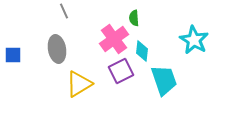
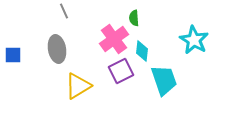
yellow triangle: moved 1 px left, 2 px down
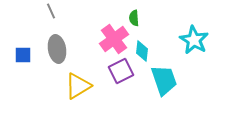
gray line: moved 13 px left
blue square: moved 10 px right
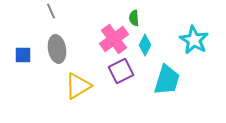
cyan diamond: moved 3 px right, 6 px up; rotated 20 degrees clockwise
cyan trapezoid: moved 3 px right; rotated 36 degrees clockwise
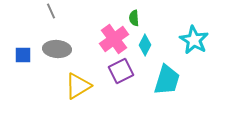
gray ellipse: rotated 76 degrees counterclockwise
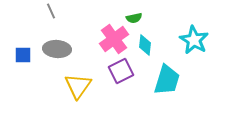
green semicircle: rotated 98 degrees counterclockwise
cyan diamond: rotated 20 degrees counterclockwise
yellow triangle: rotated 24 degrees counterclockwise
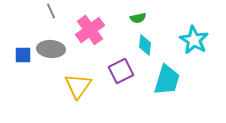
green semicircle: moved 4 px right
pink cross: moved 24 px left, 9 px up
gray ellipse: moved 6 px left
